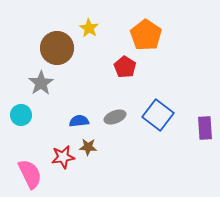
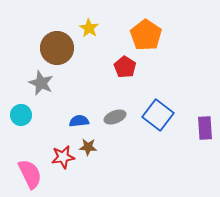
gray star: rotated 15 degrees counterclockwise
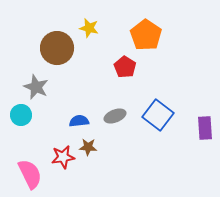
yellow star: rotated 18 degrees counterclockwise
gray star: moved 5 px left, 4 px down
gray ellipse: moved 1 px up
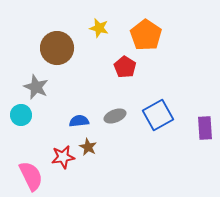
yellow star: moved 10 px right
blue square: rotated 24 degrees clockwise
brown star: rotated 24 degrees clockwise
pink semicircle: moved 1 px right, 2 px down
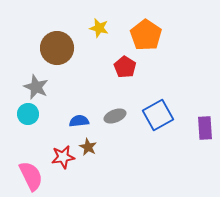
cyan circle: moved 7 px right, 1 px up
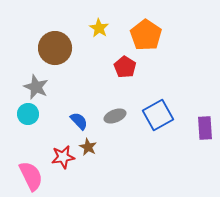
yellow star: rotated 18 degrees clockwise
brown circle: moved 2 px left
blue semicircle: rotated 54 degrees clockwise
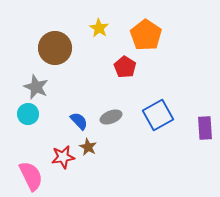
gray ellipse: moved 4 px left, 1 px down
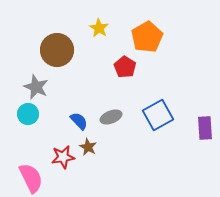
orange pentagon: moved 1 px right, 2 px down; rotated 8 degrees clockwise
brown circle: moved 2 px right, 2 px down
pink semicircle: moved 2 px down
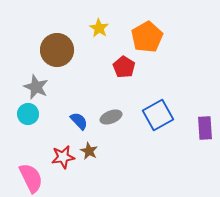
red pentagon: moved 1 px left
brown star: moved 1 px right, 4 px down
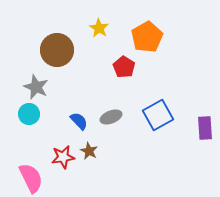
cyan circle: moved 1 px right
